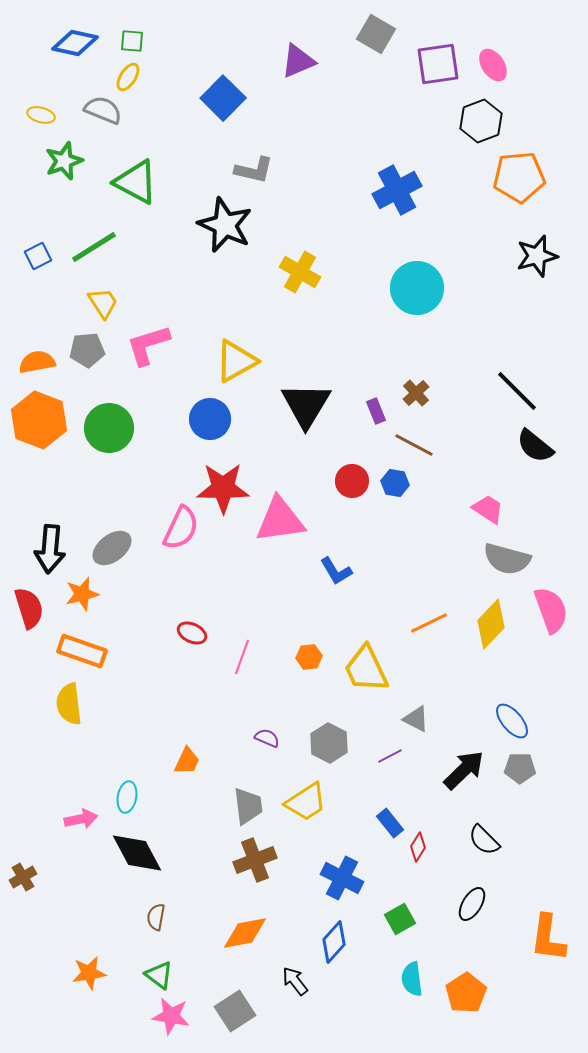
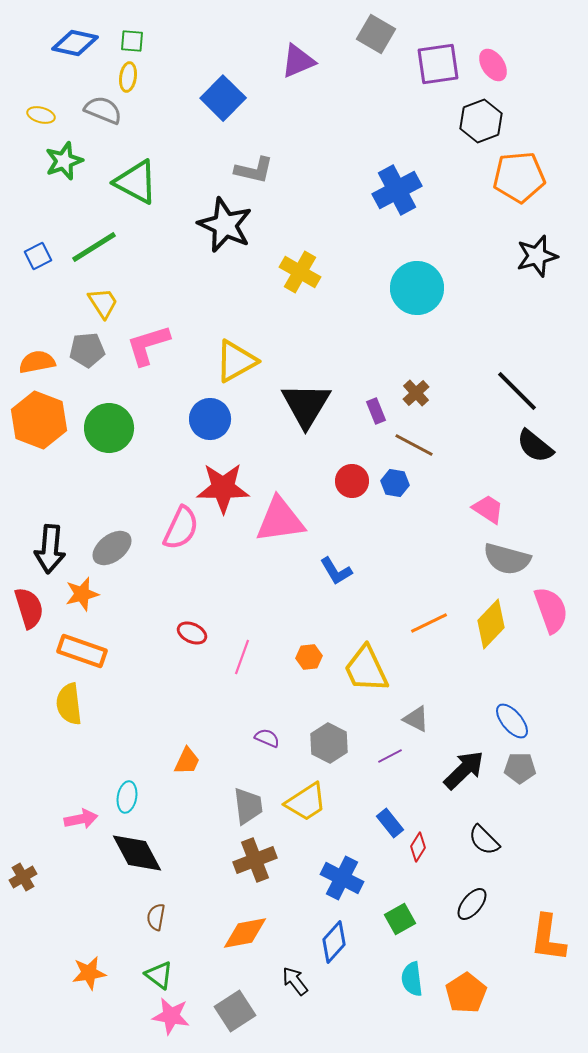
yellow ellipse at (128, 77): rotated 24 degrees counterclockwise
black ellipse at (472, 904): rotated 8 degrees clockwise
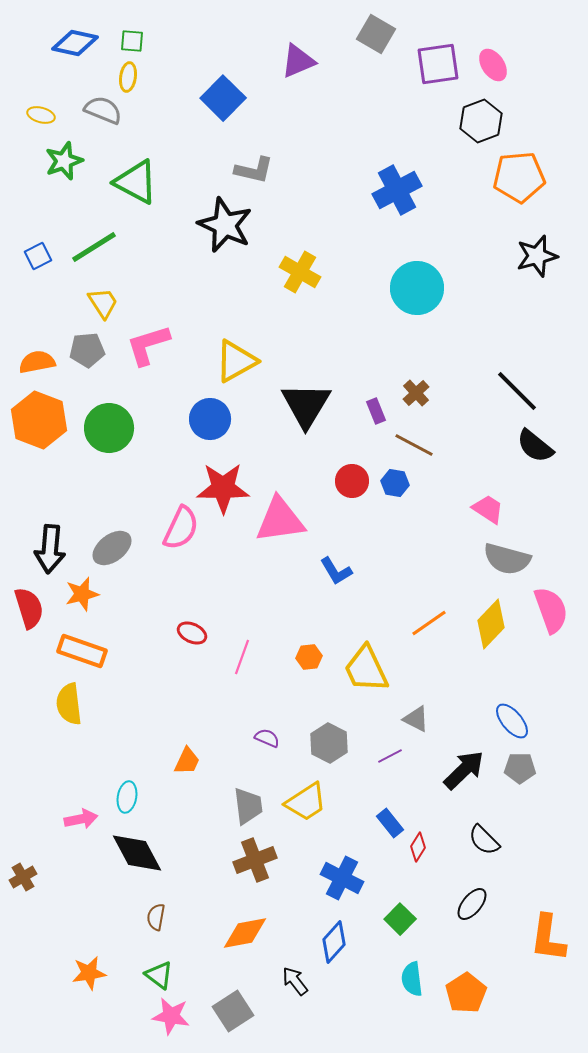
orange line at (429, 623): rotated 9 degrees counterclockwise
green square at (400, 919): rotated 16 degrees counterclockwise
gray square at (235, 1011): moved 2 px left
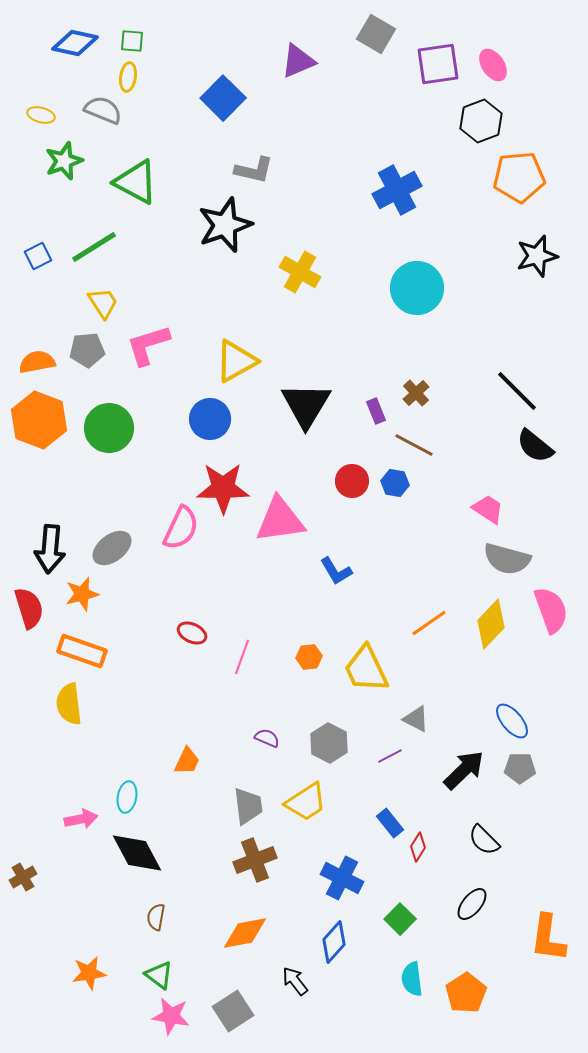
black star at (225, 225): rotated 28 degrees clockwise
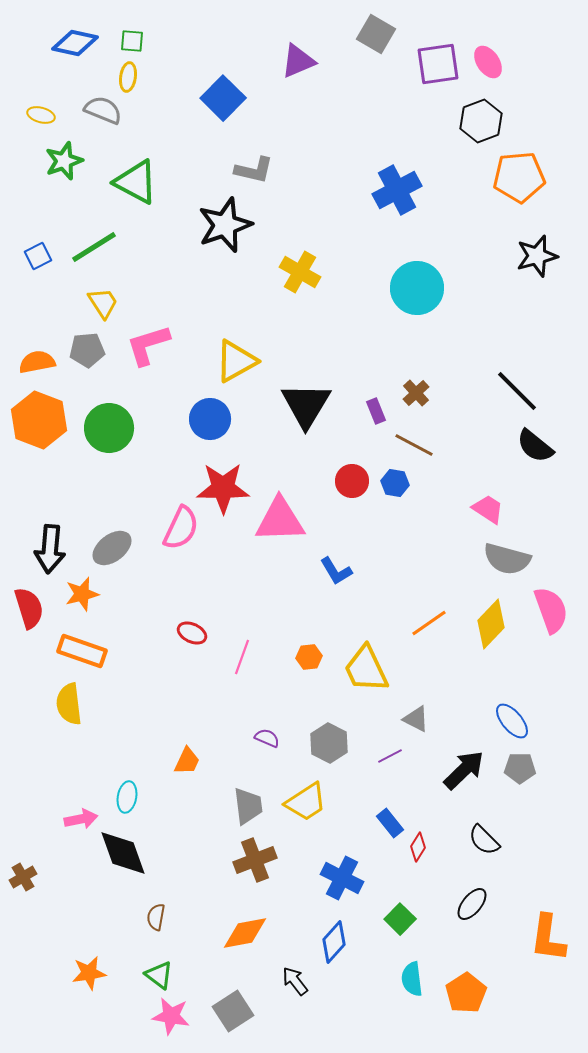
pink ellipse at (493, 65): moved 5 px left, 3 px up
pink triangle at (280, 520): rotated 6 degrees clockwise
black diamond at (137, 853): moved 14 px left; rotated 8 degrees clockwise
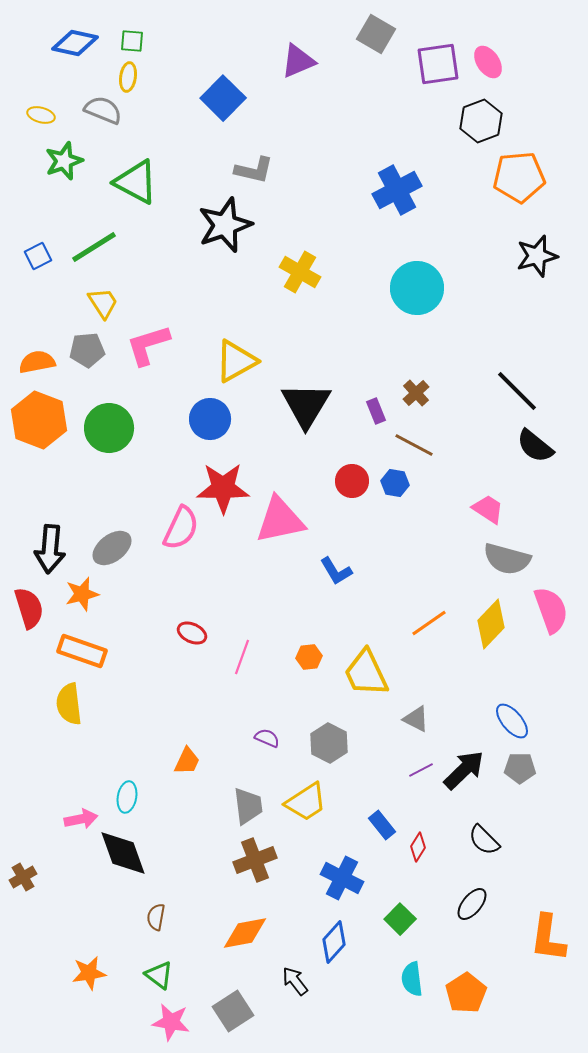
pink triangle at (280, 520): rotated 10 degrees counterclockwise
yellow trapezoid at (366, 669): moved 4 px down
purple line at (390, 756): moved 31 px right, 14 px down
blue rectangle at (390, 823): moved 8 px left, 2 px down
pink star at (171, 1016): moved 6 px down
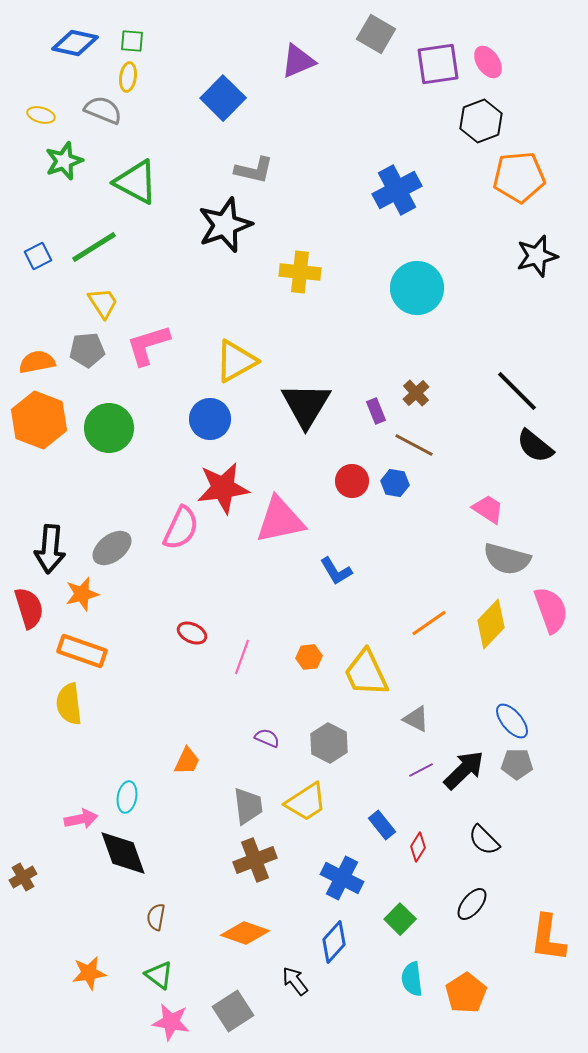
yellow cross at (300, 272): rotated 24 degrees counterclockwise
red star at (223, 488): rotated 8 degrees counterclockwise
gray pentagon at (520, 768): moved 3 px left, 4 px up
orange diamond at (245, 933): rotated 30 degrees clockwise
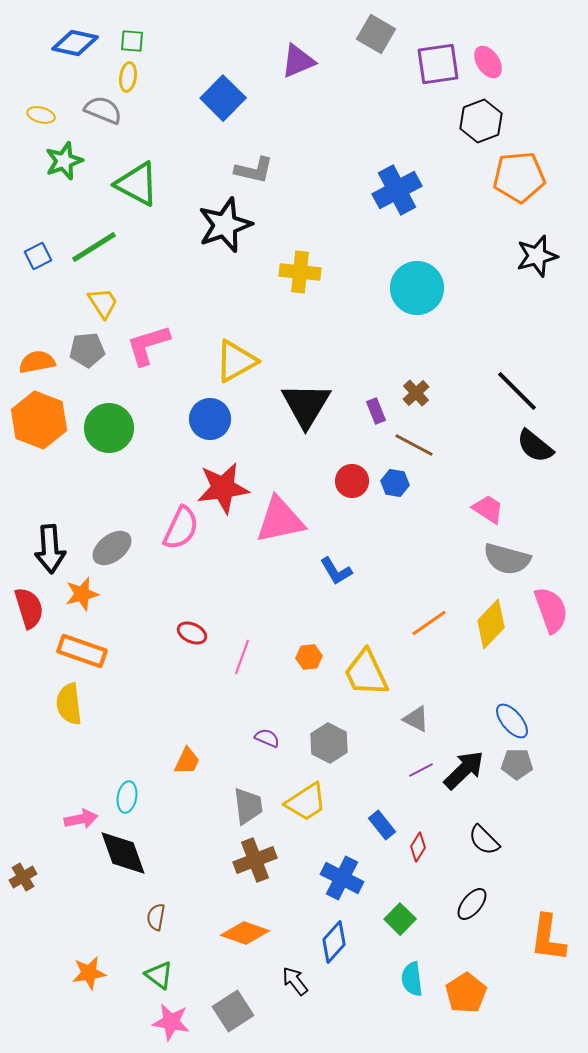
green triangle at (136, 182): moved 1 px right, 2 px down
black arrow at (50, 549): rotated 9 degrees counterclockwise
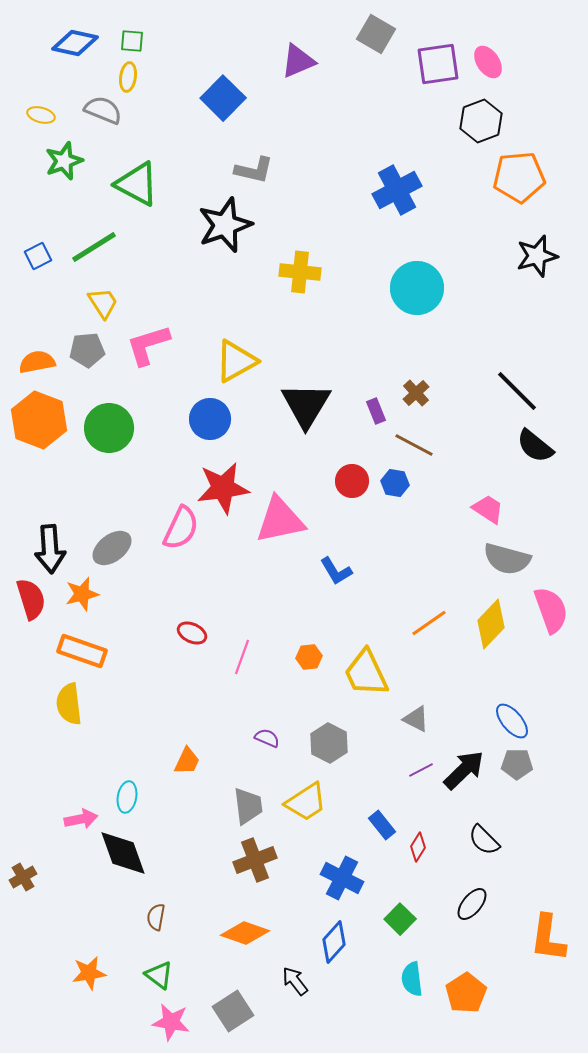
red semicircle at (29, 608): moved 2 px right, 9 px up
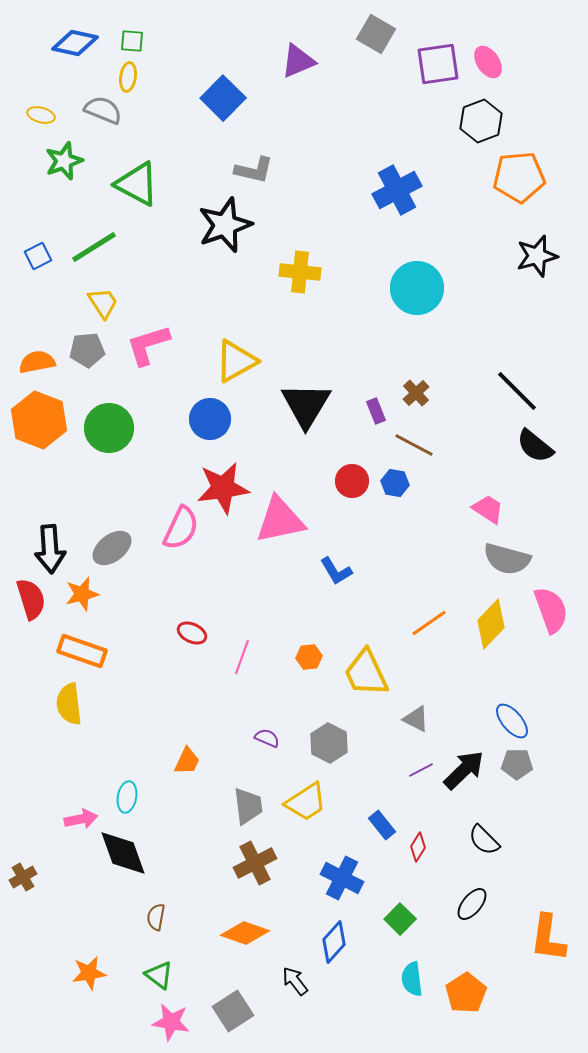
brown cross at (255, 860): moved 3 px down; rotated 6 degrees counterclockwise
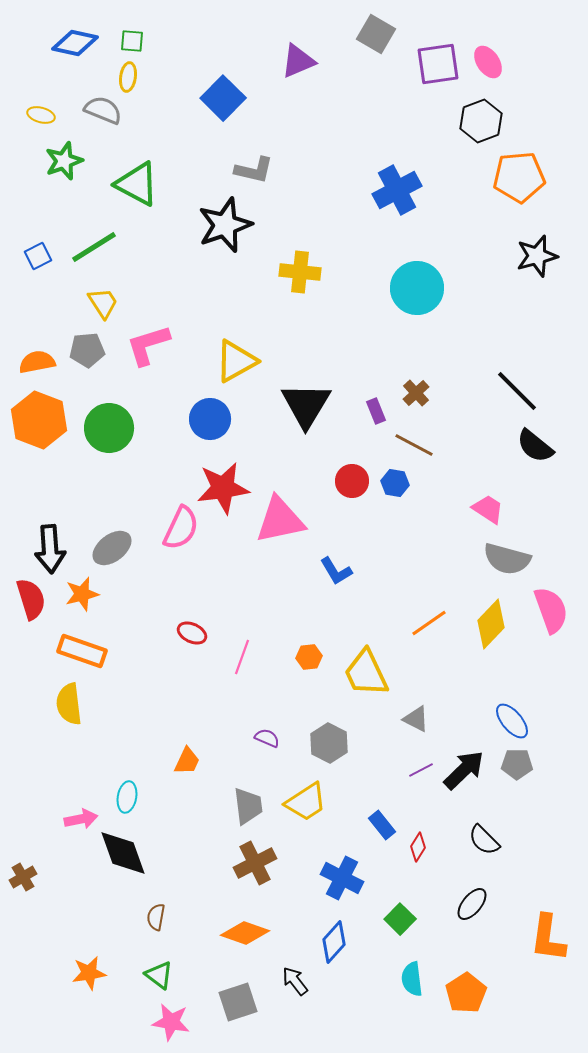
gray square at (233, 1011): moved 5 px right, 9 px up; rotated 15 degrees clockwise
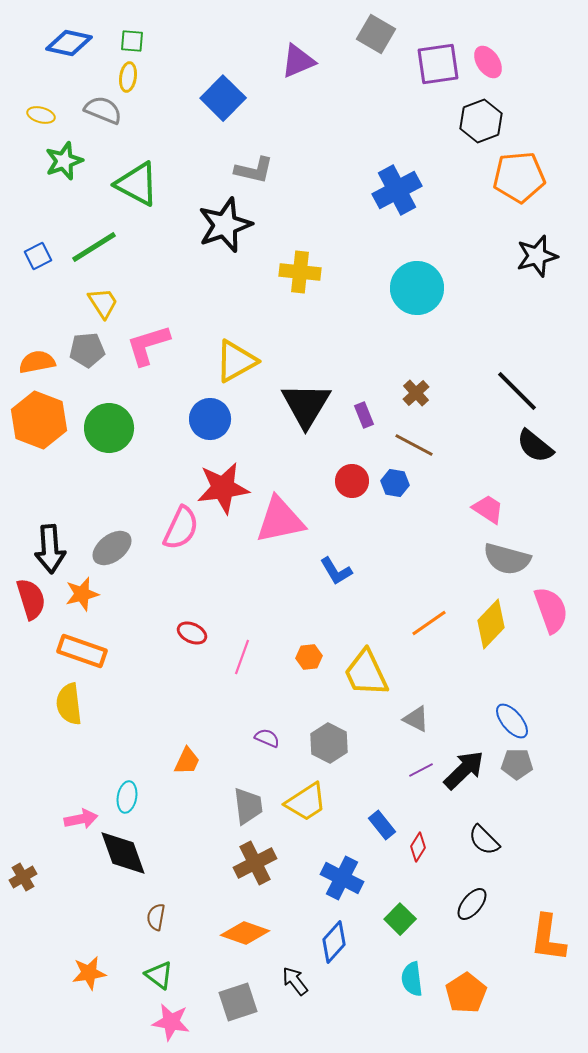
blue diamond at (75, 43): moved 6 px left
purple rectangle at (376, 411): moved 12 px left, 4 px down
